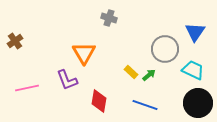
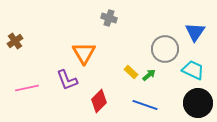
red diamond: rotated 35 degrees clockwise
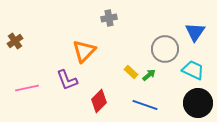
gray cross: rotated 28 degrees counterclockwise
orange triangle: moved 2 px up; rotated 15 degrees clockwise
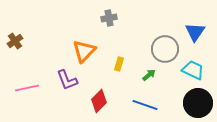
yellow rectangle: moved 12 px left, 8 px up; rotated 64 degrees clockwise
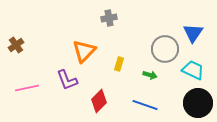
blue triangle: moved 2 px left, 1 px down
brown cross: moved 1 px right, 4 px down
green arrow: moved 1 px right; rotated 56 degrees clockwise
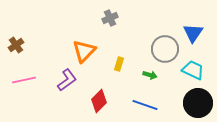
gray cross: moved 1 px right; rotated 14 degrees counterclockwise
purple L-shape: rotated 105 degrees counterclockwise
pink line: moved 3 px left, 8 px up
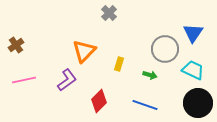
gray cross: moved 1 px left, 5 px up; rotated 21 degrees counterclockwise
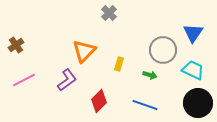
gray circle: moved 2 px left, 1 px down
pink line: rotated 15 degrees counterclockwise
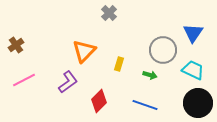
purple L-shape: moved 1 px right, 2 px down
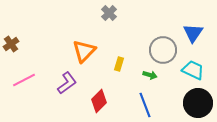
brown cross: moved 5 px left, 1 px up
purple L-shape: moved 1 px left, 1 px down
blue line: rotated 50 degrees clockwise
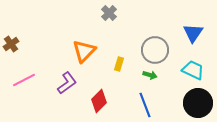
gray circle: moved 8 px left
